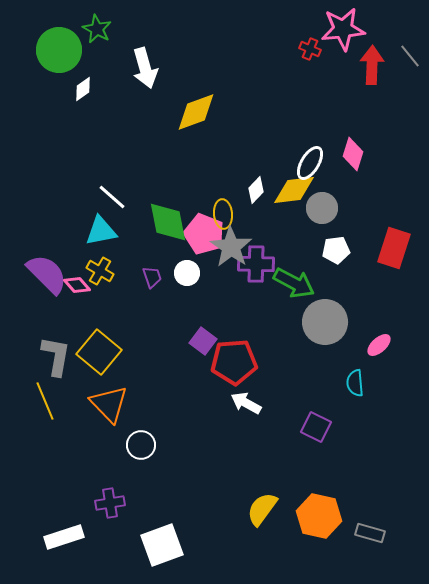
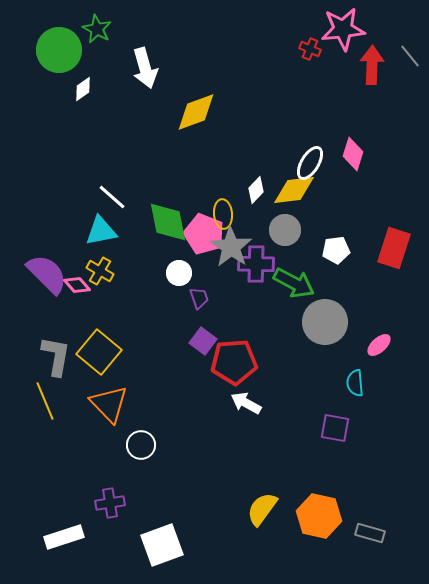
gray circle at (322, 208): moved 37 px left, 22 px down
white circle at (187, 273): moved 8 px left
purple trapezoid at (152, 277): moved 47 px right, 21 px down
purple square at (316, 427): moved 19 px right, 1 px down; rotated 16 degrees counterclockwise
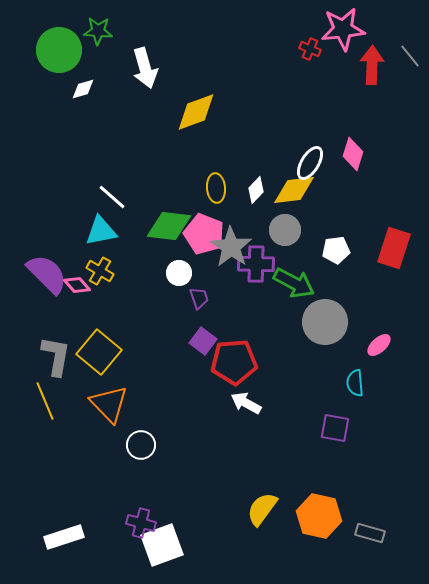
green star at (97, 29): moved 1 px right, 2 px down; rotated 24 degrees counterclockwise
white diamond at (83, 89): rotated 20 degrees clockwise
yellow ellipse at (223, 214): moved 7 px left, 26 px up
green diamond at (168, 222): moved 1 px right, 4 px down; rotated 72 degrees counterclockwise
purple cross at (110, 503): moved 31 px right, 20 px down; rotated 24 degrees clockwise
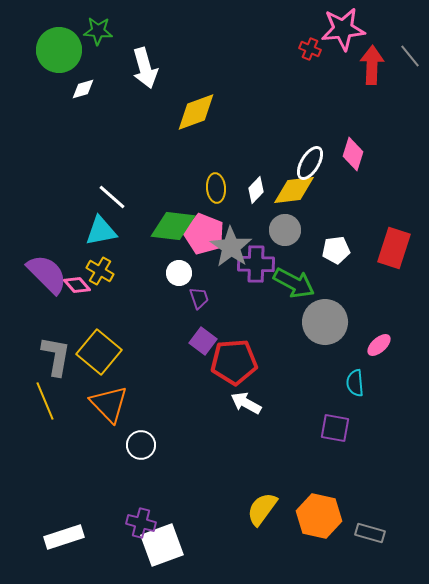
green diamond at (169, 226): moved 4 px right
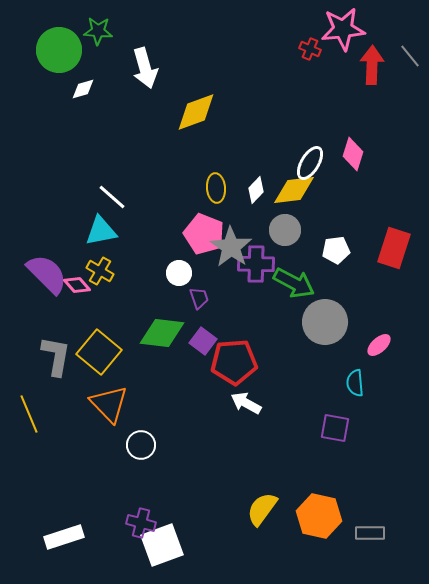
green diamond at (173, 226): moved 11 px left, 107 px down
yellow line at (45, 401): moved 16 px left, 13 px down
gray rectangle at (370, 533): rotated 16 degrees counterclockwise
